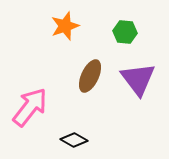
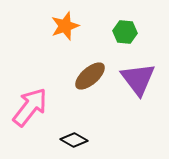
brown ellipse: rotated 24 degrees clockwise
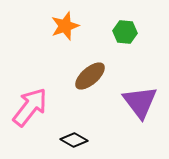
purple triangle: moved 2 px right, 23 px down
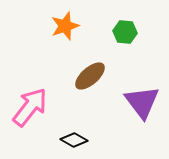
purple triangle: moved 2 px right
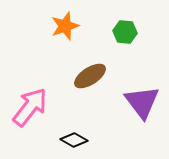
brown ellipse: rotated 8 degrees clockwise
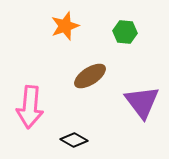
pink arrow: rotated 147 degrees clockwise
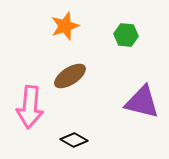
green hexagon: moved 1 px right, 3 px down
brown ellipse: moved 20 px left
purple triangle: rotated 39 degrees counterclockwise
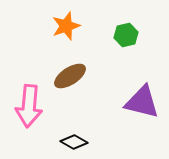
orange star: moved 1 px right
green hexagon: rotated 20 degrees counterclockwise
pink arrow: moved 1 px left, 1 px up
black diamond: moved 2 px down
